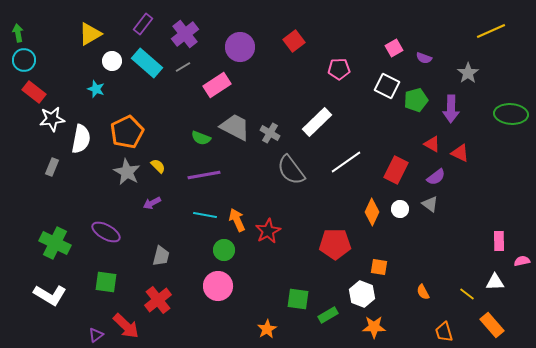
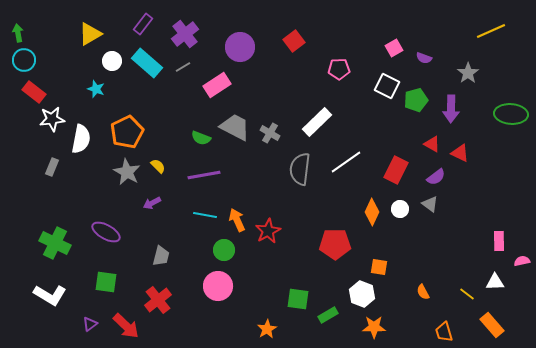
gray semicircle at (291, 170): moved 9 px right, 1 px up; rotated 44 degrees clockwise
purple triangle at (96, 335): moved 6 px left, 11 px up
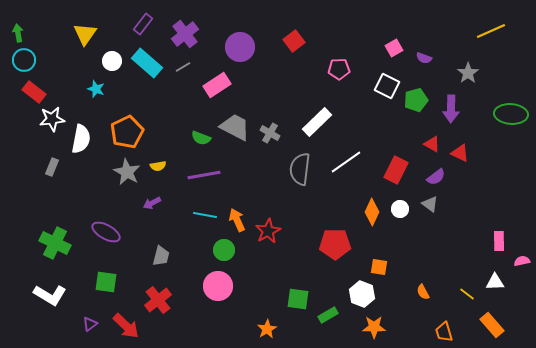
yellow triangle at (90, 34): moved 5 px left; rotated 25 degrees counterclockwise
yellow semicircle at (158, 166): rotated 126 degrees clockwise
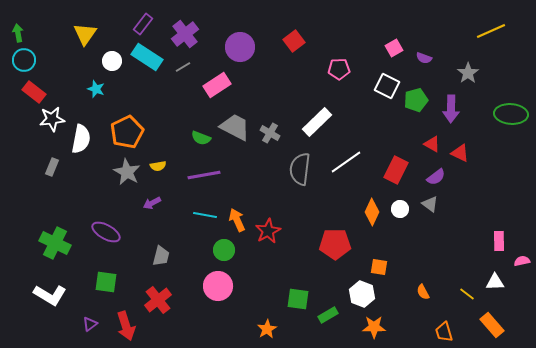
cyan rectangle at (147, 63): moved 6 px up; rotated 8 degrees counterclockwise
red arrow at (126, 326): rotated 28 degrees clockwise
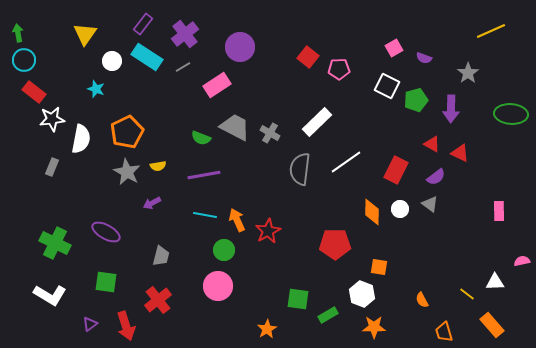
red square at (294, 41): moved 14 px right, 16 px down; rotated 15 degrees counterclockwise
orange diamond at (372, 212): rotated 24 degrees counterclockwise
pink rectangle at (499, 241): moved 30 px up
orange semicircle at (423, 292): moved 1 px left, 8 px down
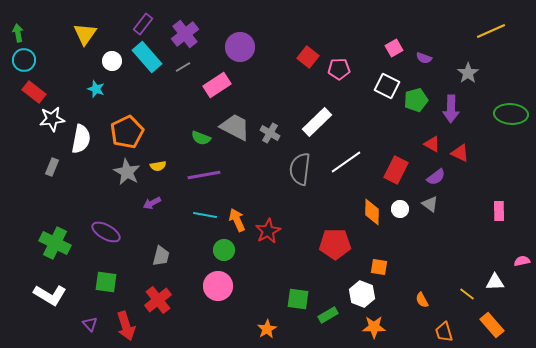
cyan rectangle at (147, 57): rotated 16 degrees clockwise
purple triangle at (90, 324): rotated 35 degrees counterclockwise
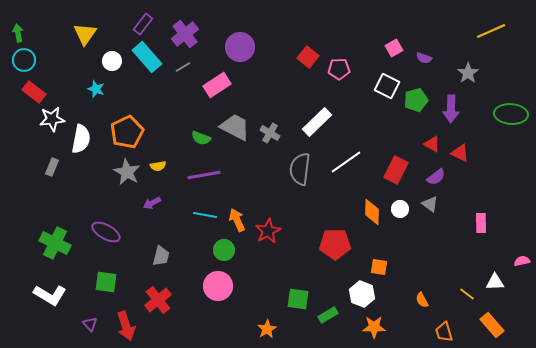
pink rectangle at (499, 211): moved 18 px left, 12 px down
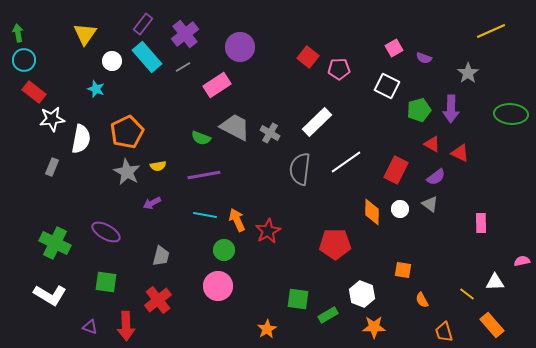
green pentagon at (416, 100): moved 3 px right, 10 px down
orange square at (379, 267): moved 24 px right, 3 px down
purple triangle at (90, 324): moved 3 px down; rotated 28 degrees counterclockwise
red arrow at (126, 326): rotated 16 degrees clockwise
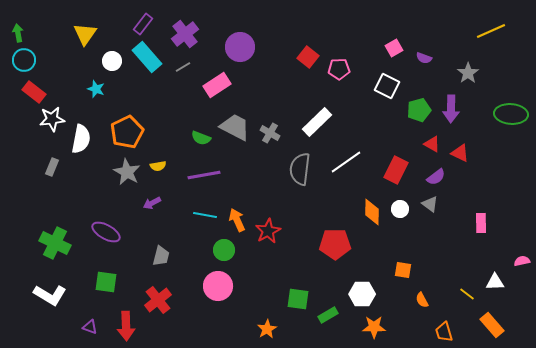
white hexagon at (362, 294): rotated 20 degrees counterclockwise
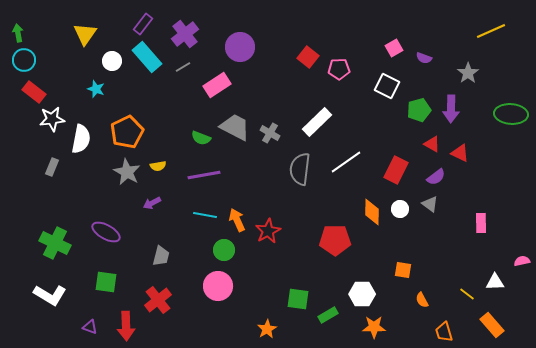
red pentagon at (335, 244): moved 4 px up
